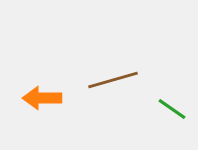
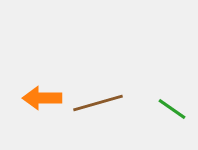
brown line: moved 15 px left, 23 px down
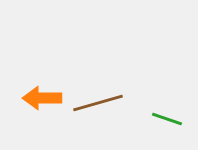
green line: moved 5 px left, 10 px down; rotated 16 degrees counterclockwise
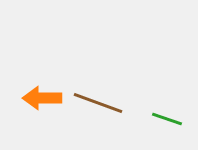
brown line: rotated 36 degrees clockwise
